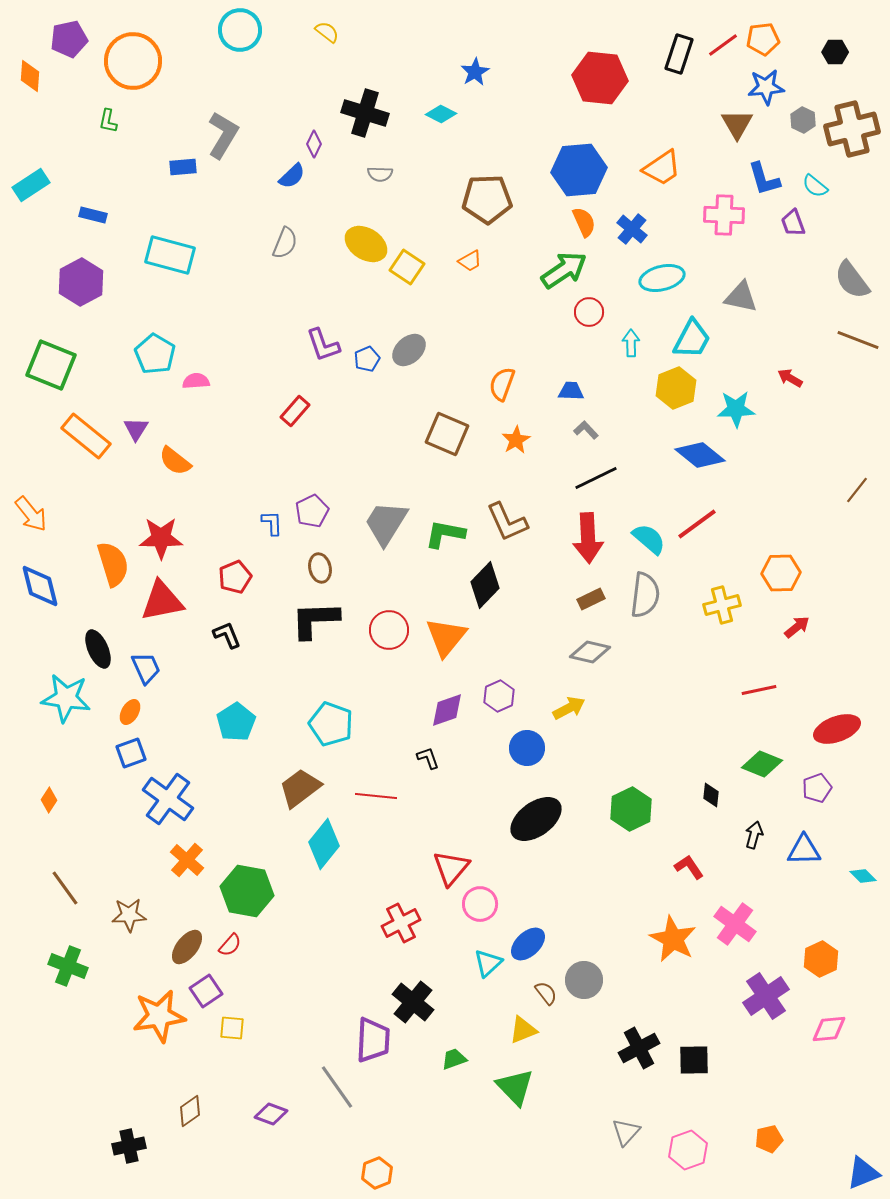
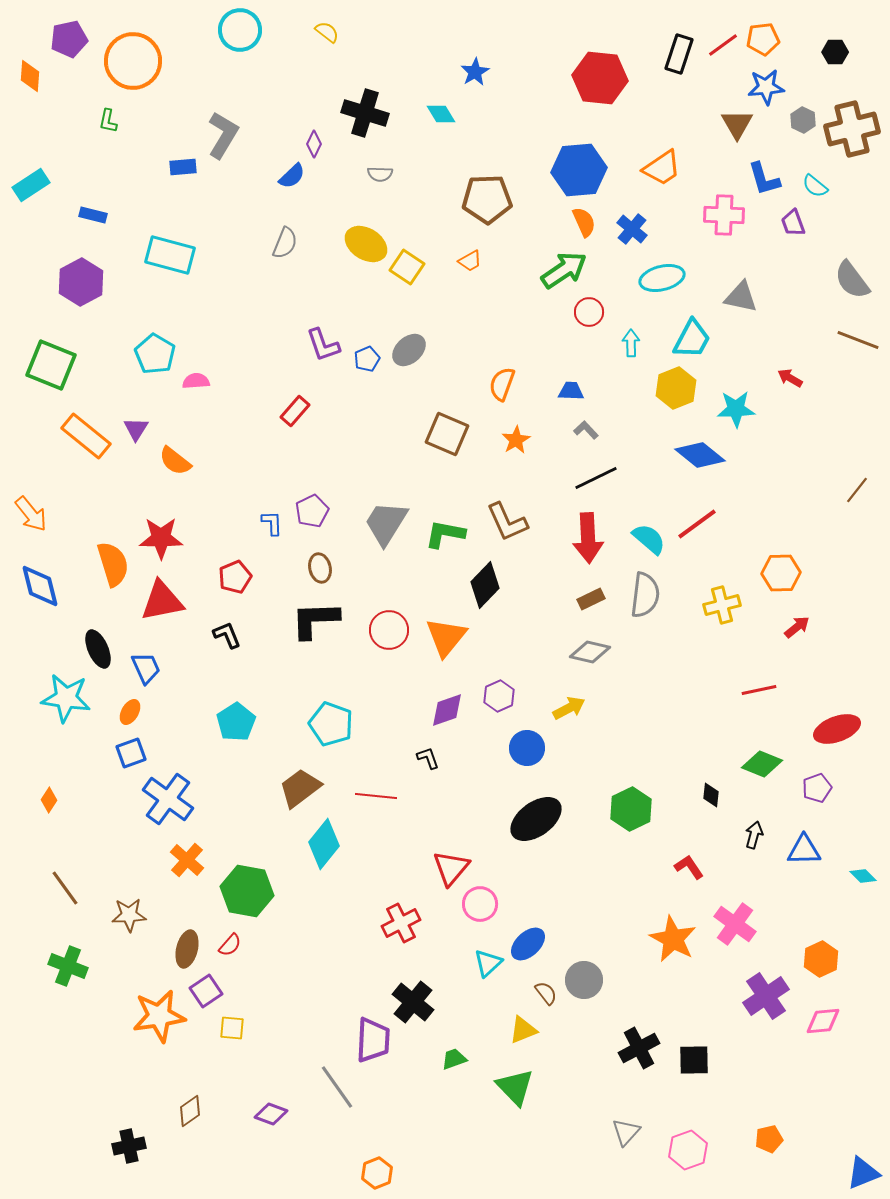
cyan diamond at (441, 114): rotated 32 degrees clockwise
brown ellipse at (187, 947): moved 2 px down; rotated 24 degrees counterclockwise
pink diamond at (829, 1029): moved 6 px left, 8 px up
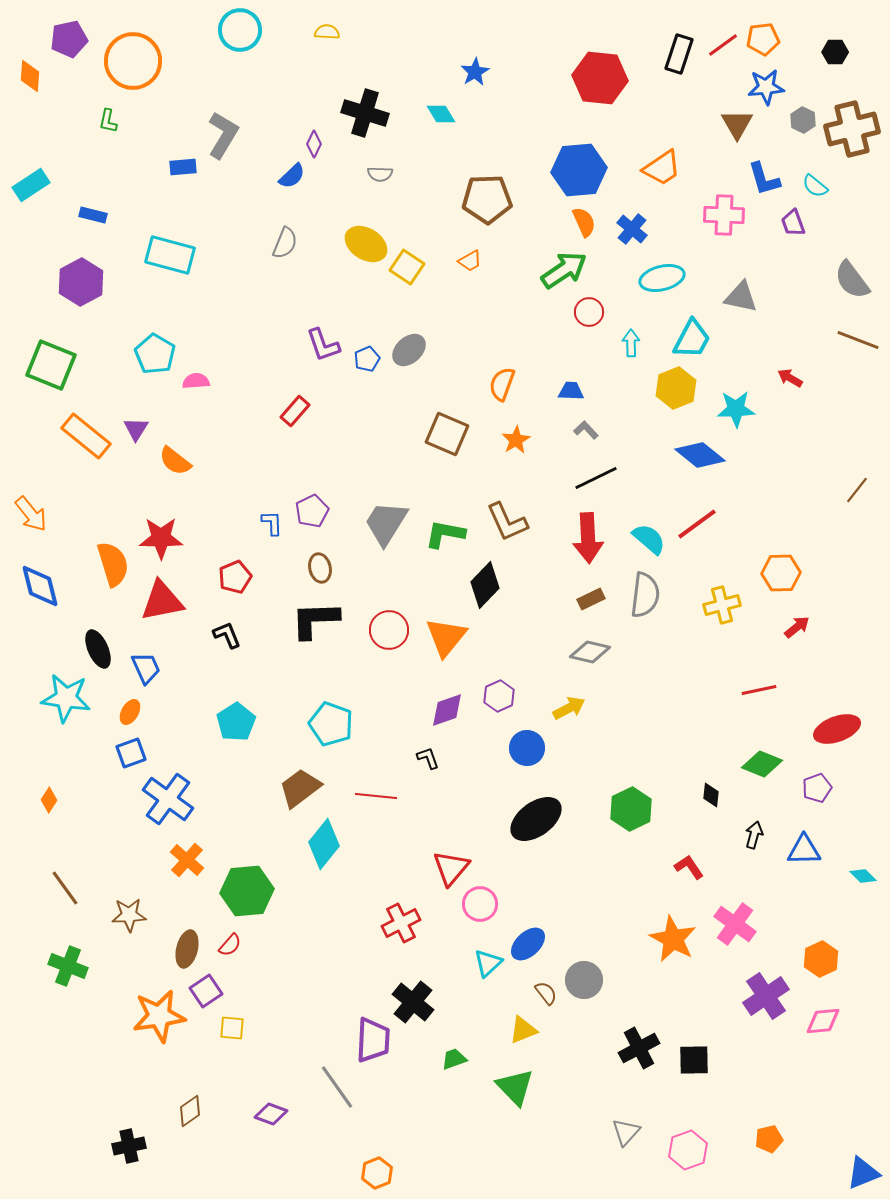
yellow semicircle at (327, 32): rotated 35 degrees counterclockwise
green hexagon at (247, 891): rotated 15 degrees counterclockwise
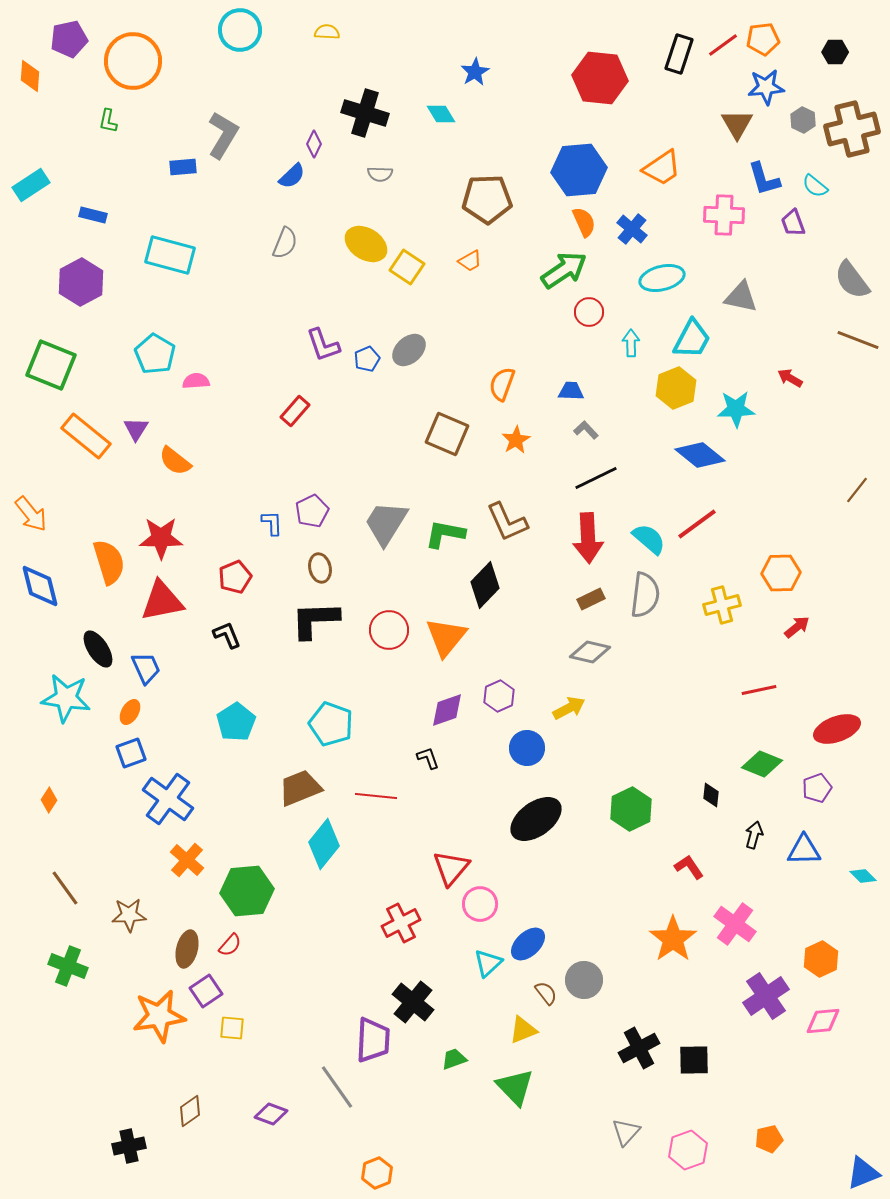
orange semicircle at (113, 564): moved 4 px left, 2 px up
black ellipse at (98, 649): rotated 9 degrees counterclockwise
brown trapezoid at (300, 788): rotated 15 degrees clockwise
orange star at (673, 939): rotated 9 degrees clockwise
